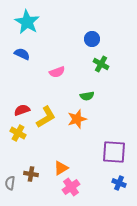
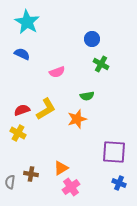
yellow L-shape: moved 8 px up
gray semicircle: moved 1 px up
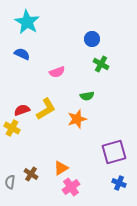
yellow cross: moved 6 px left, 5 px up
purple square: rotated 20 degrees counterclockwise
brown cross: rotated 24 degrees clockwise
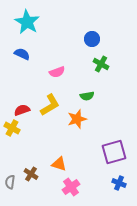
yellow L-shape: moved 4 px right, 4 px up
orange triangle: moved 2 px left, 4 px up; rotated 49 degrees clockwise
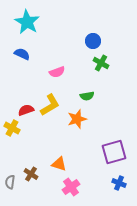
blue circle: moved 1 px right, 2 px down
green cross: moved 1 px up
red semicircle: moved 4 px right
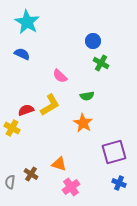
pink semicircle: moved 3 px right, 4 px down; rotated 63 degrees clockwise
orange star: moved 6 px right, 4 px down; rotated 24 degrees counterclockwise
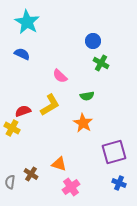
red semicircle: moved 3 px left, 1 px down
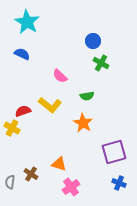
yellow L-shape: rotated 70 degrees clockwise
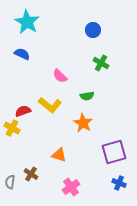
blue circle: moved 11 px up
orange triangle: moved 9 px up
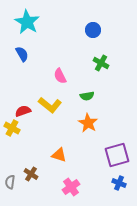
blue semicircle: rotated 35 degrees clockwise
pink semicircle: rotated 21 degrees clockwise
orange star: moved 5 px right
purple square: moved 3 px right, 3 px down
